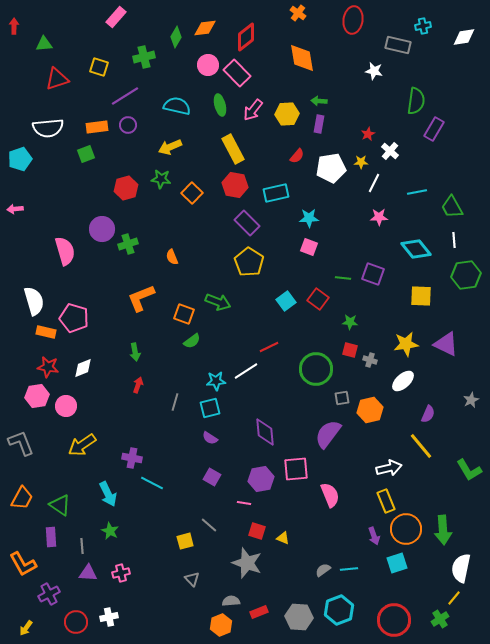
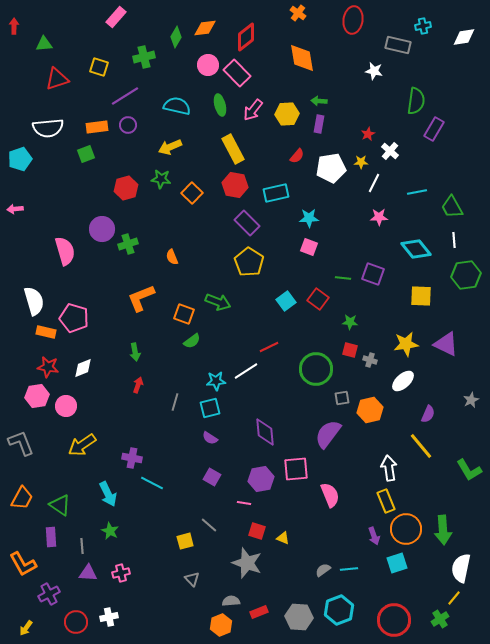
white arrow at (389, 468): rotated 85 degrees counterclockwise
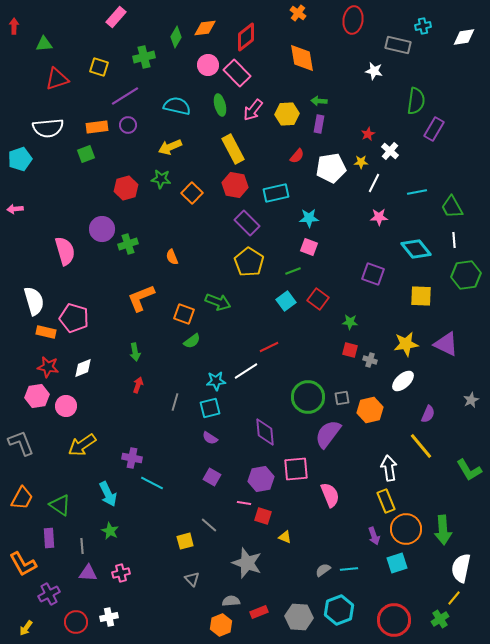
green line at (343, 278): moved 50 px left, 7 px up; rotated 28 degrees counterclockwise
green circle at (316, 369): moved 8 px left, 28 px down
red square at (257, 531): moved 6 px right, 15 px up
purple rectangle at (51, 537): moved 2 px left, 1 px down
yellow triangle at (283, 538): moved 2 px right, 1 px up
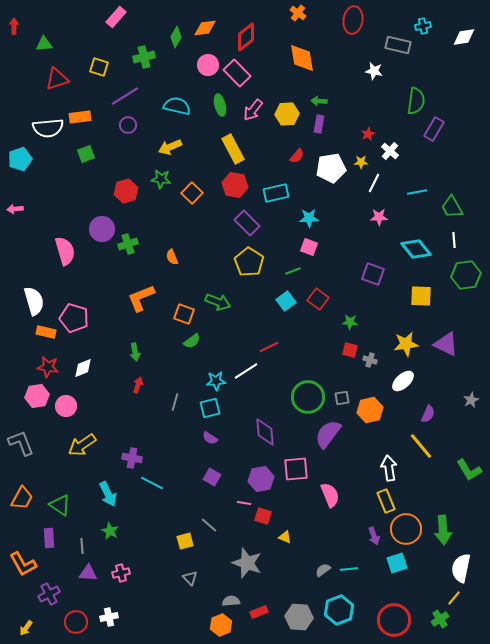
orange rectangle at (97, 127): moved 17 px left, 10 px up
red hexagon at (126, 188): moved 3 px down
gray triangle at (192, 579): moved 2 px left, 1 px up
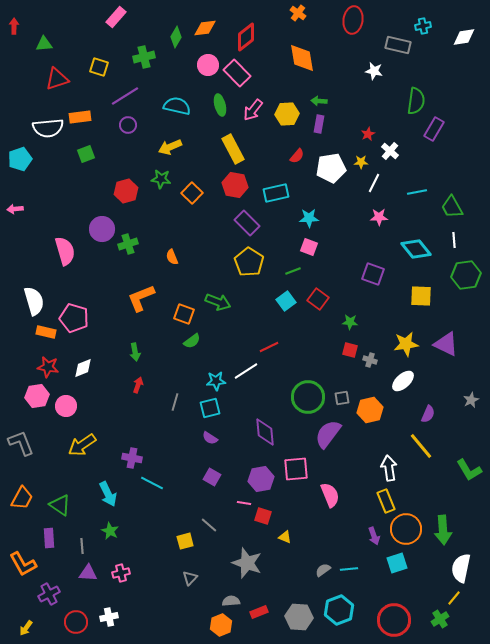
gray triangle at (190, 578): rotated 28 degrees clockwise
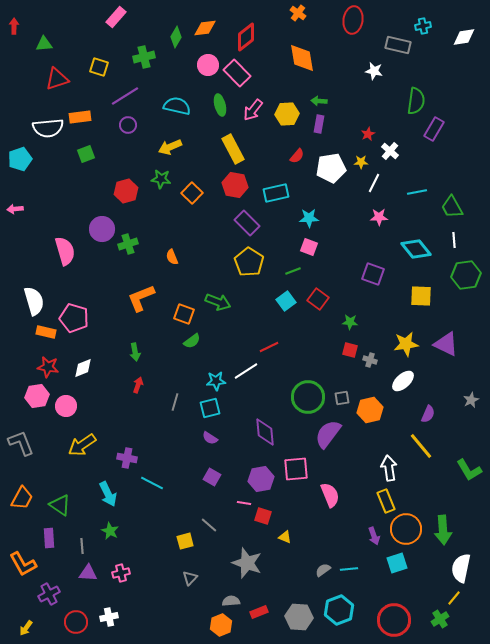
purple cross at (132, 458): moved 5 px left
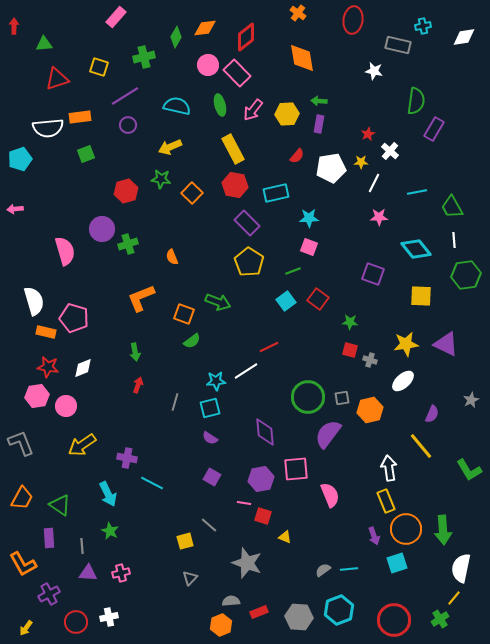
purple semicircle at (428, 414): moved 4 px right
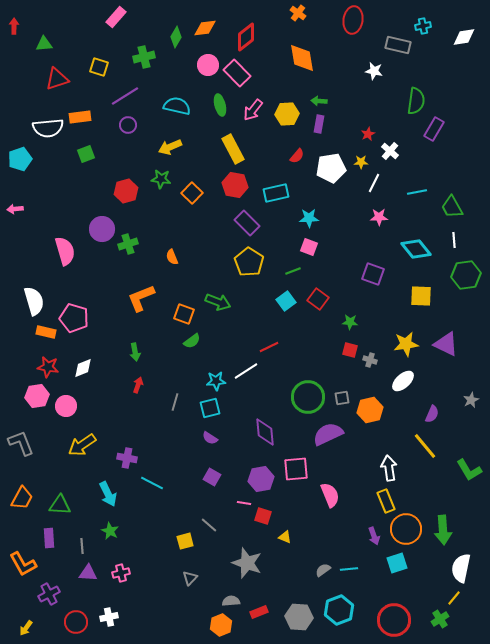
purple semicircle at (328, 434): rotated 28 degrees clockwise
yellow line at (421, 446): moved 4 px right
green triangle at (60, 505): rotated 30 degrees counterclockwise
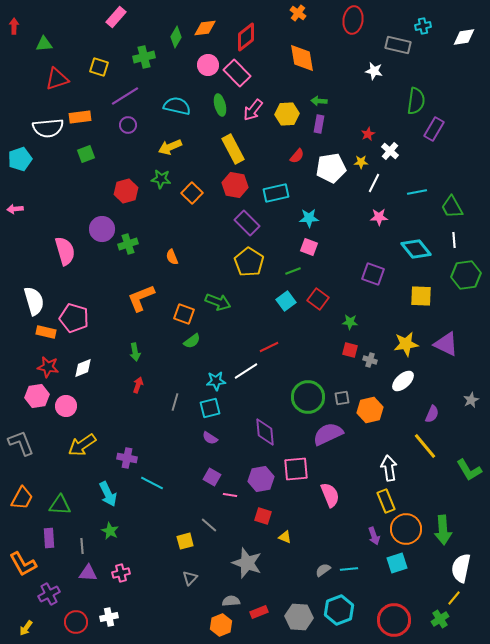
pink line at (244, 503): moved 14 px left, 8 px up
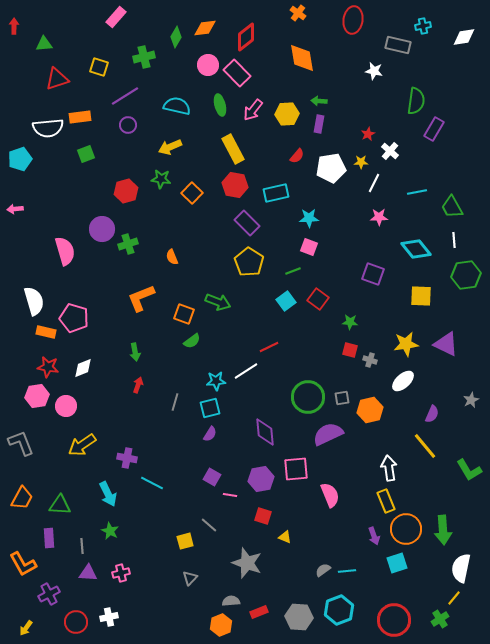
purple semicircle at (210, 438): moved 4 px up; rotated 91 degrees counterclockwise
cyan line at (349, 569): moved 2 px left, 2 px down
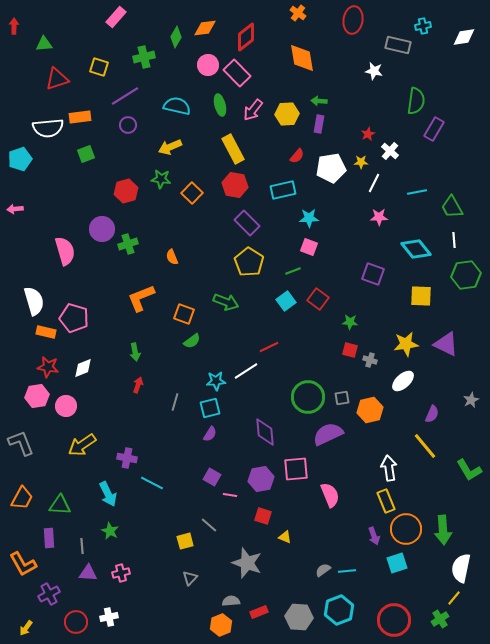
cyan rectangle at (276, 193): moved 7 px right, 3 px up
green arrow at (218, 302): moved 8 px right
